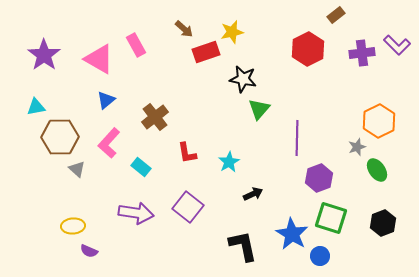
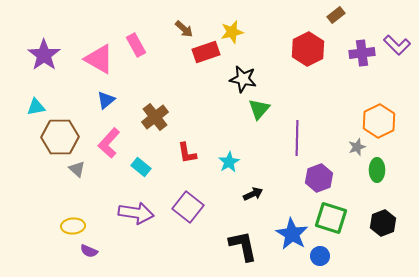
green ellipse: rotated 35 degrees clockwise
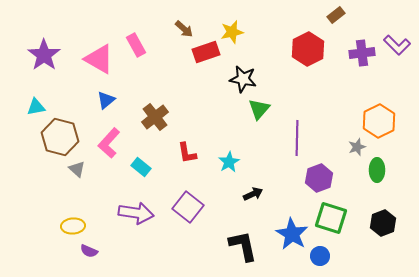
brown hexagon: rotated 15 degrees clockwise
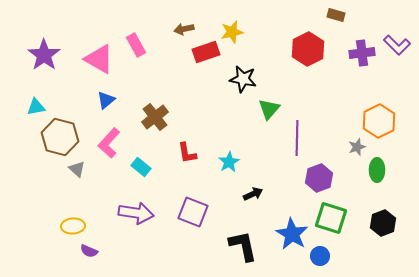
brown rectangle: rotated 54 degrees clockwise
brown arrow: rotated 126 degrees clockwise
green triangle: moved 10 px right
purple square: moved 5 px right, 5 px down; rotated 16 degrees counterclockwise
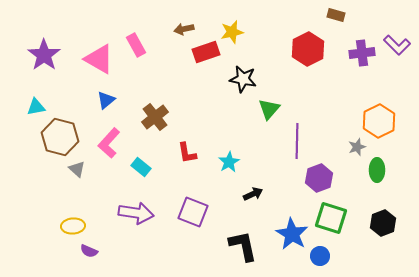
purple line: moved 3 px down
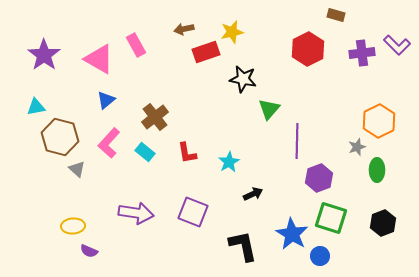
cyan rectangle: moved 4 px right, 15 px up
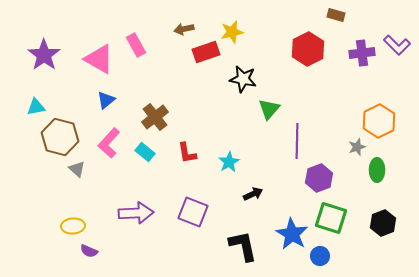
purple arrow: rotated 12 degrees counterclockwise
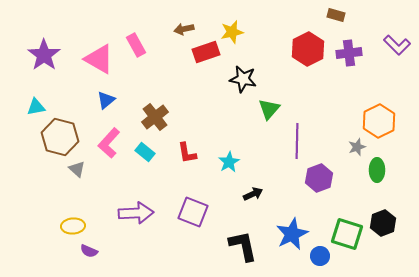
purple cross: moved 13 px left
green square: moved 16 px right, 16 px down
blue star: rotated 16 degrees clockwise
